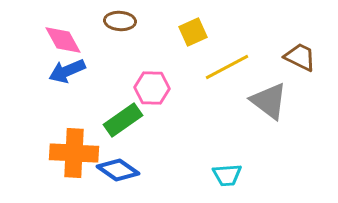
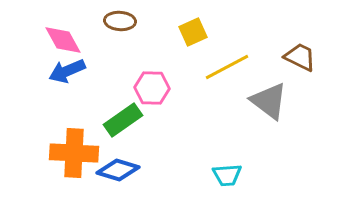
blue diamond: rotated 18 degrees counterclockwise
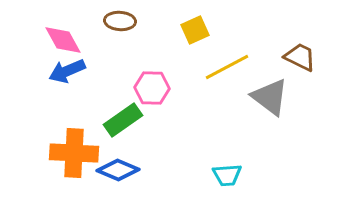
yellow square: moved 2 px right, 2 px up
gray triangle: moved 1 px right, 4 px up
blue diamond: rotated 6 degrees clockwise
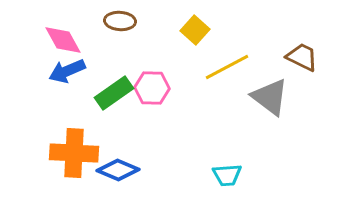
yellow square: rotated 24 degrees counterclockwise
brown trapezoid: moved 2 px right
green rectangle: moved 9 px left, 27 px up
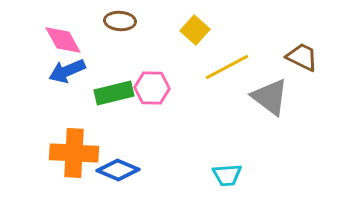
green rectangle: rotated 21 degrees clockwise
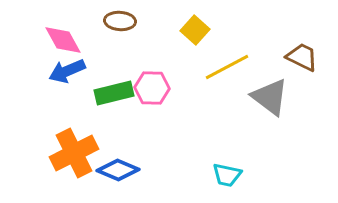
orange cross: rotated 30 degrees counterclockwise
cyan trapezoid: rotated 16 degrees clockwise
